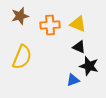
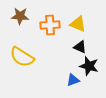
brown star: rotated 18 degrees clockwise
black triangle: moved 1 px right
yellow semicircle: rotated 100 degrees clockwise
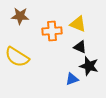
orange cross: moved 2 px right, 6 px down
yellow semicircle: moved 5 px left
blue triangle: moved 1 px left, 1 px up
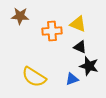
yellow semicircle: moved 17 px right, 20 px down
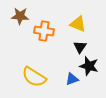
orange cross: moved 8 px left; rotated 12 degrees clockwise
black triangle: rotated 40 degrees clockwise
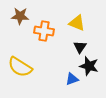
yellow triangle: moved 1 px left, 1 px up
yellow semicircle: moved 14 px left, 10 px up
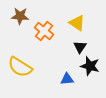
yellow triangle: rotated 12 degrees clockwise
orange cross: rotated 30 degrees clockwise
black star: moved 1 px right
blue triangle: moved 5 px left; rotated 16 degrees clockwise
